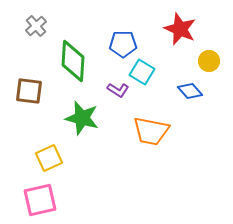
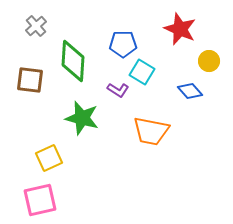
brown square: moved 1 px right, 11 px up
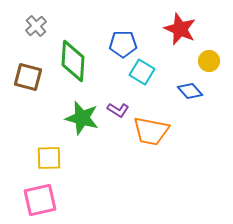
brown square: moved 2 px left, 3 px up; rotated 8 degrees clockwise
purple L-shape: moved 20 px down
yellow square: rotated 24 degrees clockwise
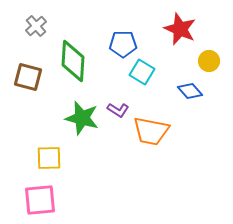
pink square: rotated 8 degrees clockwise
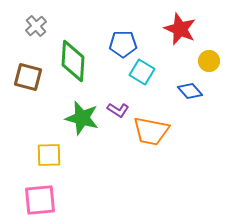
yellow square: moved 3 px up
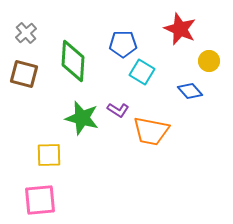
gray cross: moved 10 px left, 7 px down
brown square: moved 4 px left, 3 px up
